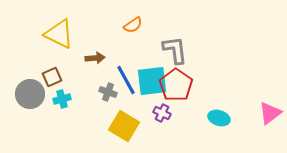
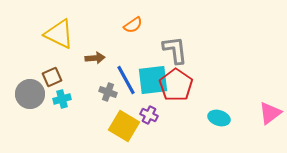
cyan square: moved 1 px right, 1 px up
purple cross: moved 13 px left, 2 px down
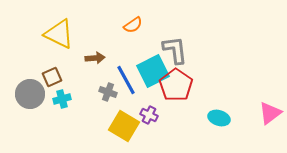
cyan square: moved 9 px up; rotated 20 degrees counterclockwise
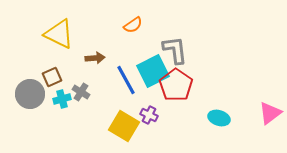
gray cross: moved 27 px left; rotated 12 degrees clockwise
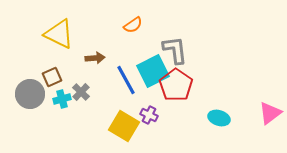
gray cross: rotated 12 degrees clockwise
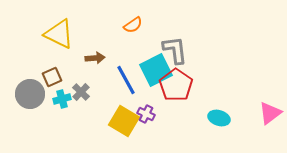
cyan square: moved 3 px right, 1 px up
purple cross: moved 3 px left, 1 px up
yellow square: moved 5 px up
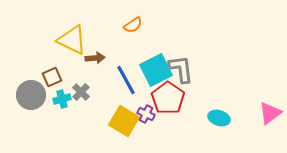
yellow triangle: moved 13 px right, 6 px down
gray L-shape: moved 6 px right, 19 px down
red pentagon: moved 8 px left, 13 px down
gray circle: moved 1 px right, 1 px down
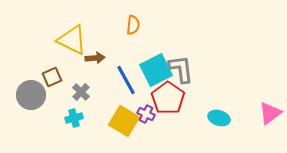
orange semicircle: rotated 48 degrees counterclockwise
cyan cross: moved 12 px right, 19 px down
